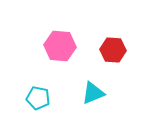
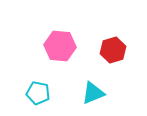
red hexagon: rotated 20 degrees counterclockwise
cyan pentagon: moved 5 px up
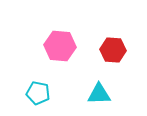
red hexagon: rotated 20 degrees clockwise
cyan triangle: moved 6 px right, 1 px down; rotated 20 degrees clockwise
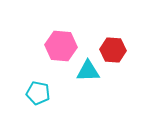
pink hexagon: moved 1 px right
cyan triangle: moved 11 px left, 23 px up
